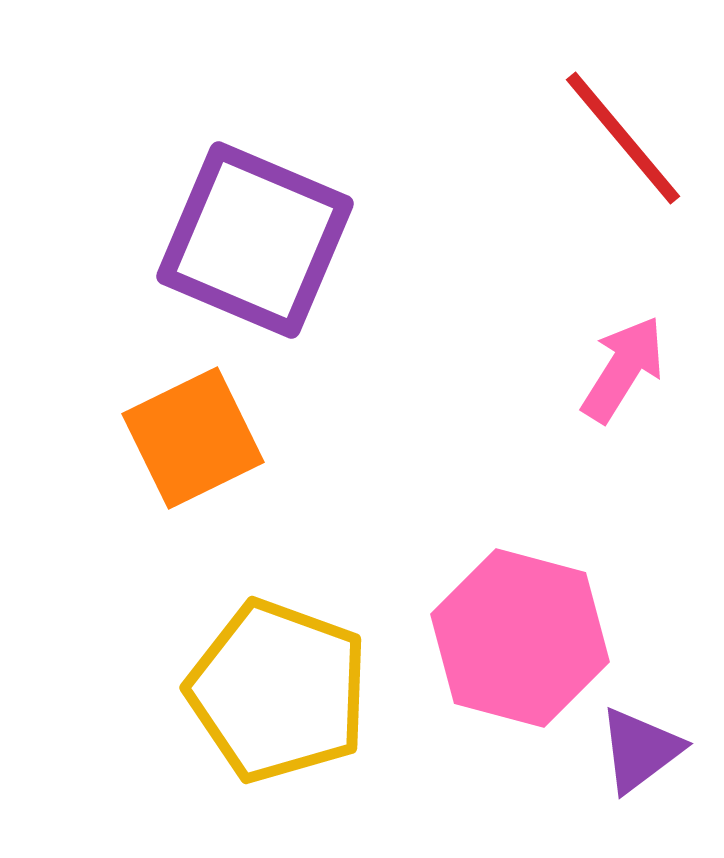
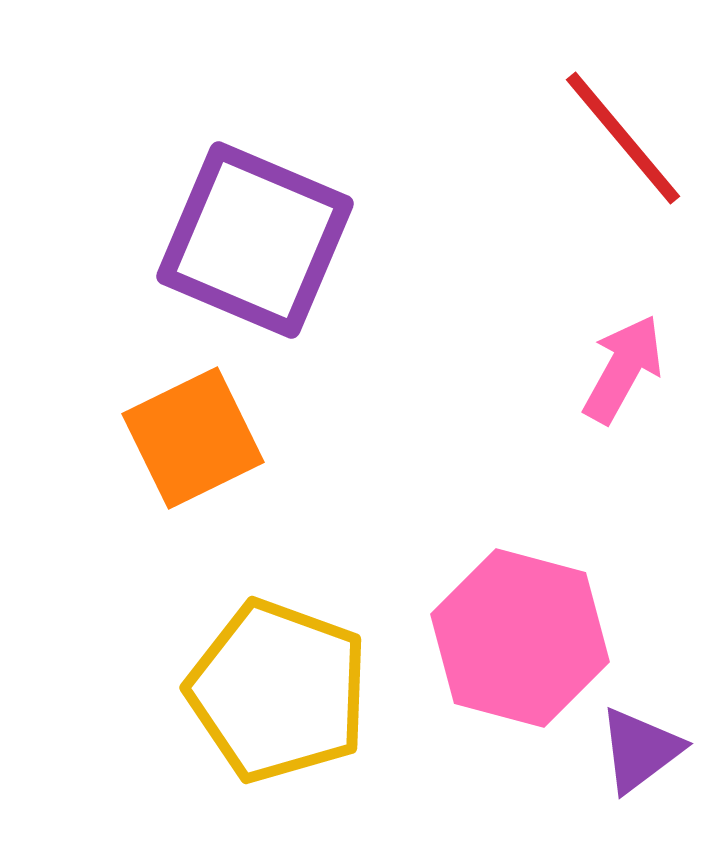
pink arrow: rotated 3 degrees counterclockwise
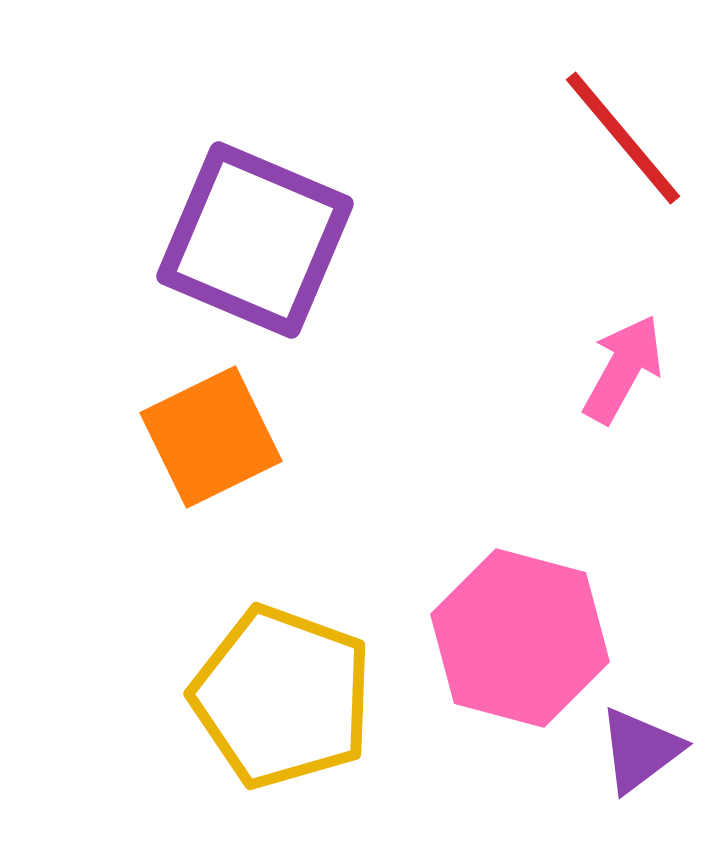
orange square: moved 18 px right, 1 px up
yellow pentagon: moved 4 px right, 6 px down
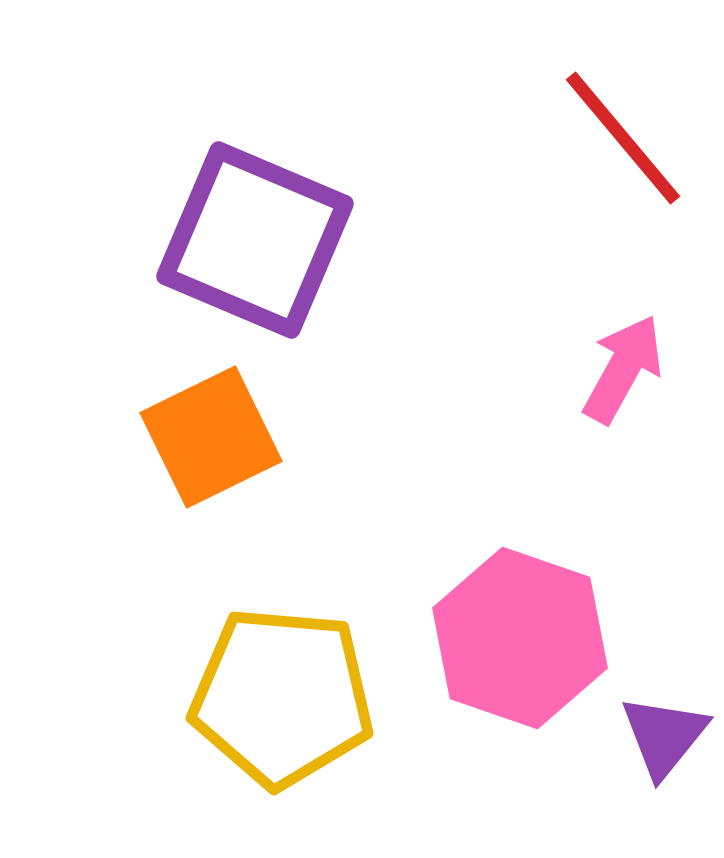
pink hexagon: rotated 4 degrees clockwise
yellow pentagon: rotated 15 degrees counterclockwise
purple triangle: moved 24 px right, 14 px up; rotated 14 degrees counterclockwise
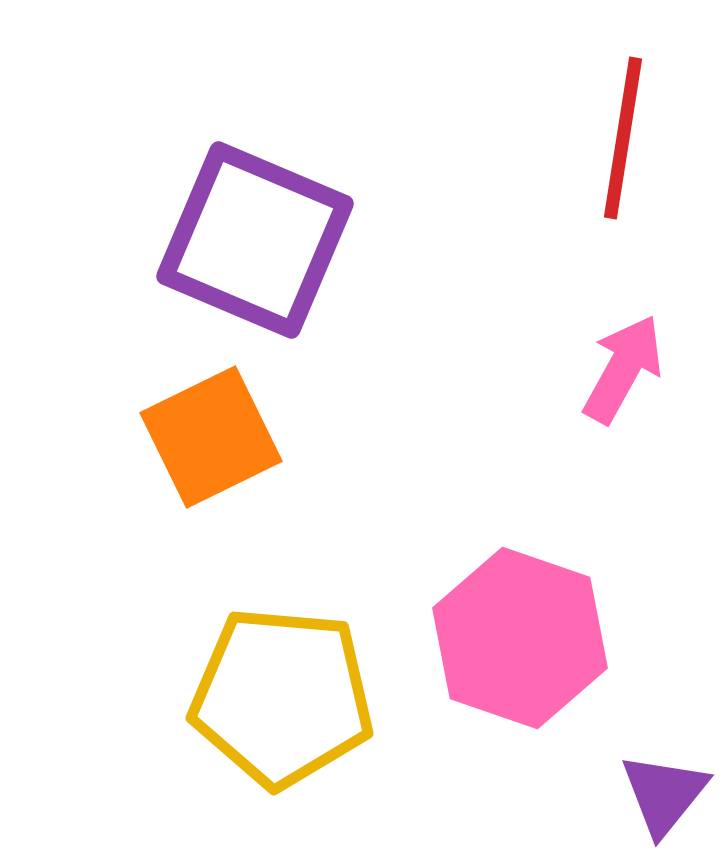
red line: rotated 49 degrees clockwise
purple triangle: moved 58 px down
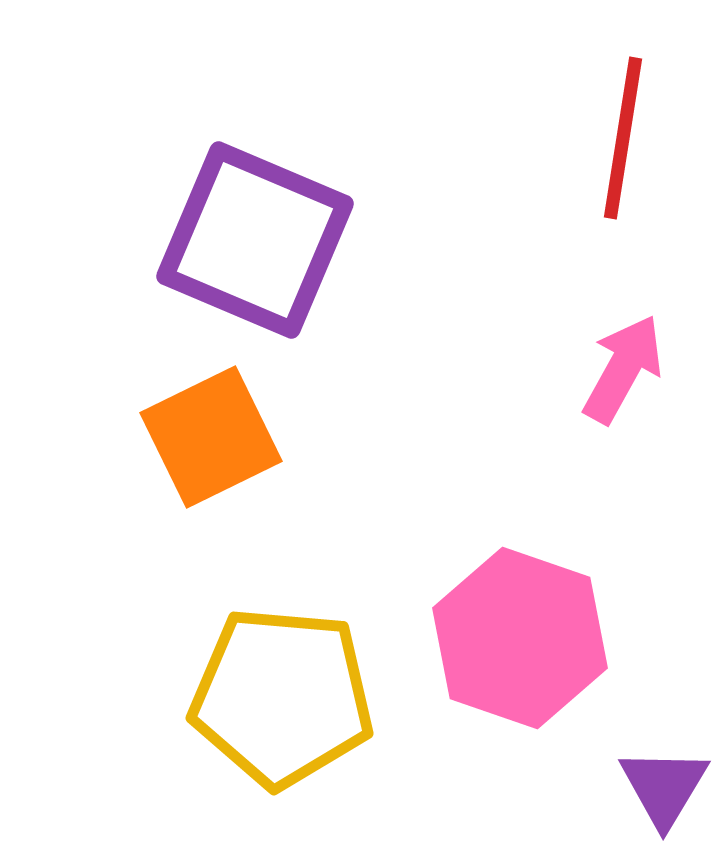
purple triangle: moved 7 px up; rotated 8 degrees counterclockwise
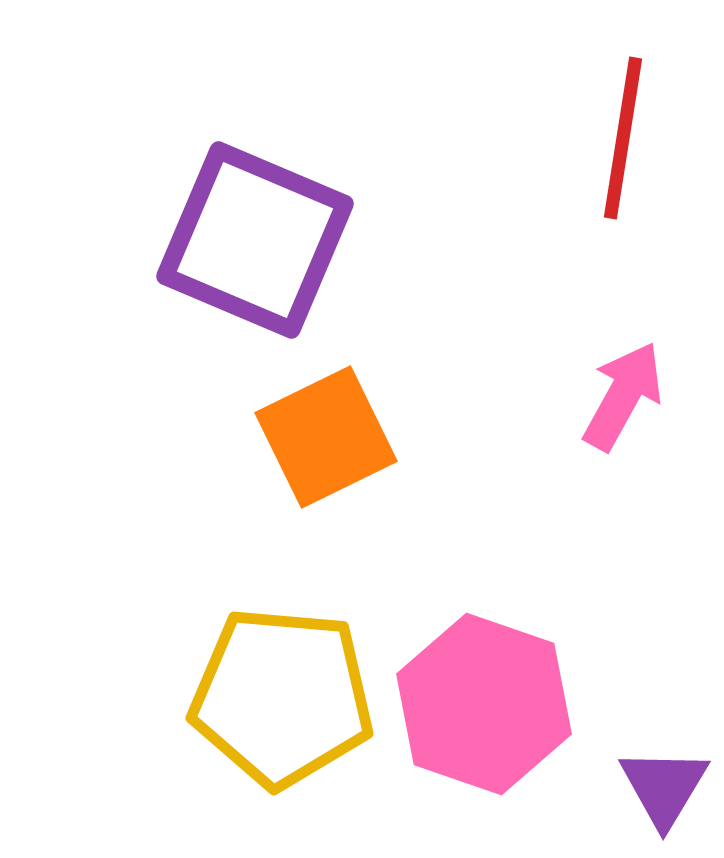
pink arrow: moved 27 px down
orange square: moved 115 px right
pink hexagon: moved 36 px left, 66 px down
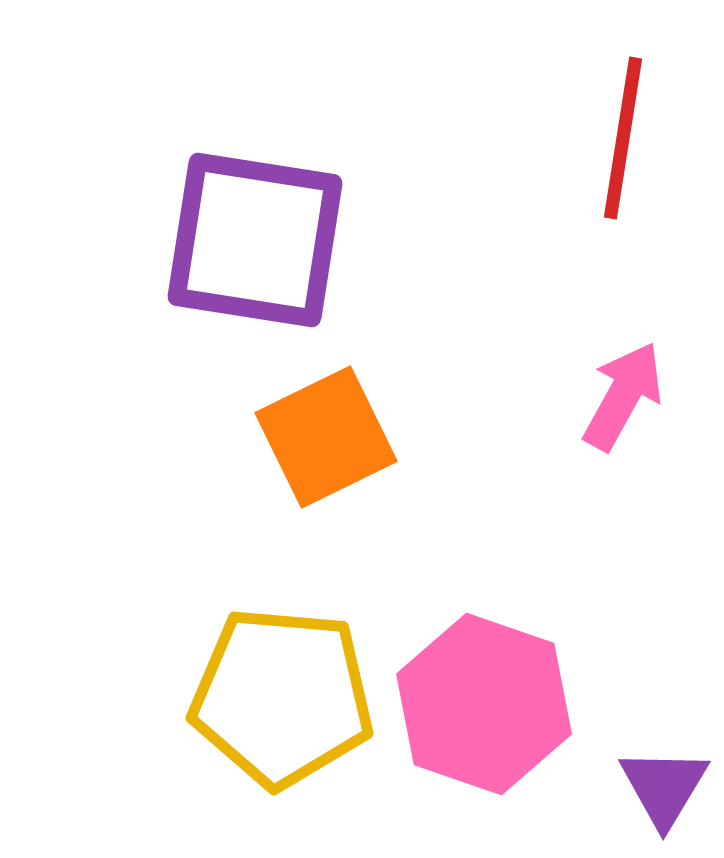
purple square: rotated 14 degrees counterclockwise
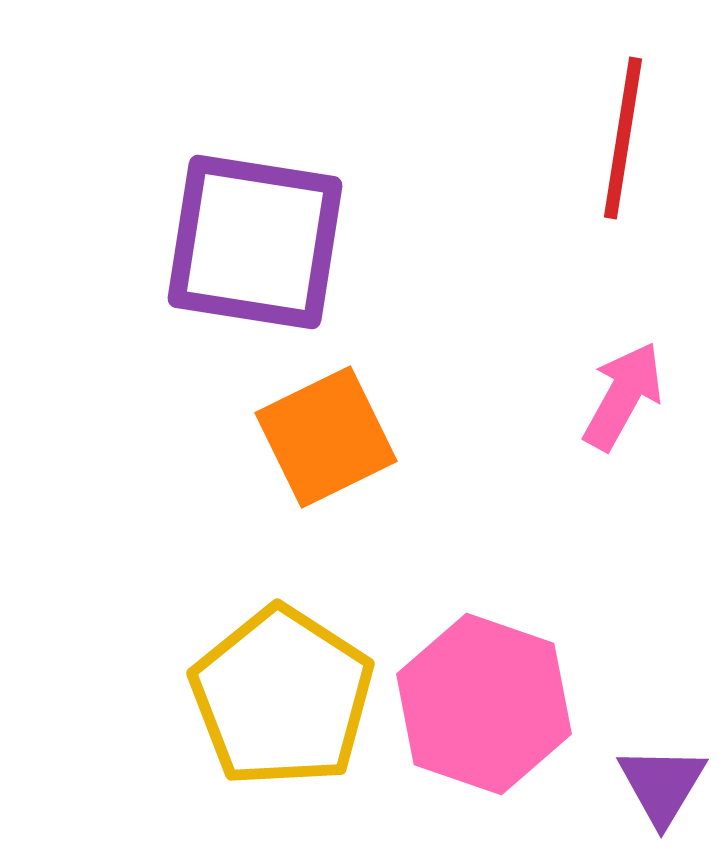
purple square: moved 2 px down
yellow pentagon: rotated 28 degrees clockwise
purple triangle: moved 2 px left, 2 px up
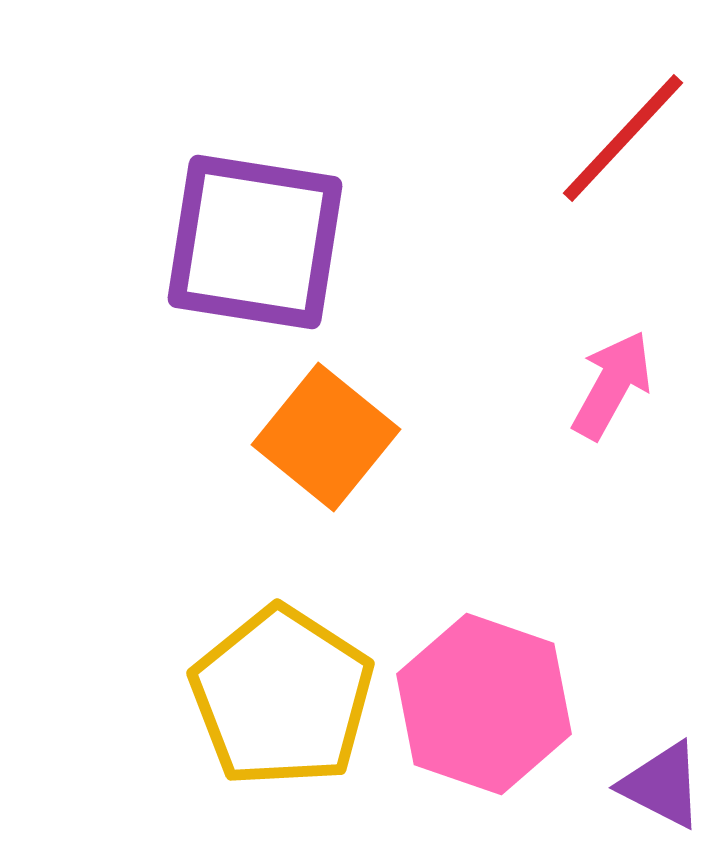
red line: rotated 34 degrees clockwise
pink arrow: moved 11 px left, 11 px up
orange square: rotated 25 degrees counterclockwise
purple triangle: rotated 34 degrees counterclockwise
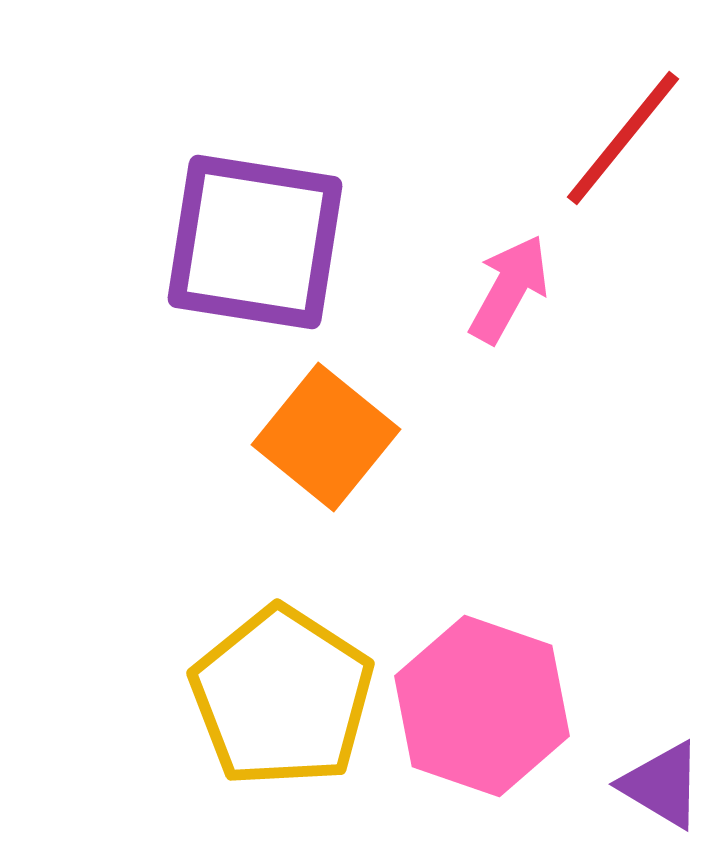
red line: rotated 4 degrees counterclockwise
pink arrow: moved 103 px left, 96 px up
pink hexagon: moved 2 px left, 2 px down
purple triangle: rotated 4 degrees clockwise
